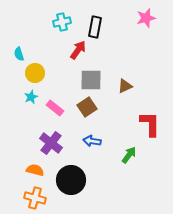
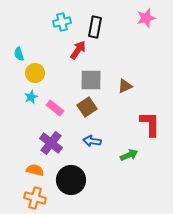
green arrow: rotated 30 degrees clockwise
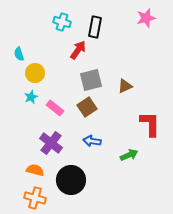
cyan cross: rotated 30 degrees clockwise
gray square: rotated 15 degrees counterclockwise
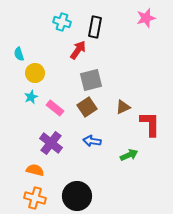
brown triangle: moved 2 px left, 21 px down
black circle: moved 6 px right, 16 px down
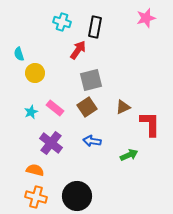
cyan star: moved 15 px down
orange cross: moved 1 px right, 1 px up
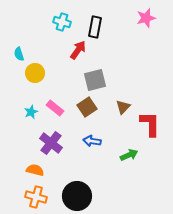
gray square: moved 4 px right
brown triangle: rotated 21 degrees counterclockwise
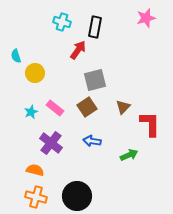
cyan semicircle: moved 3 px left, 2 px down
